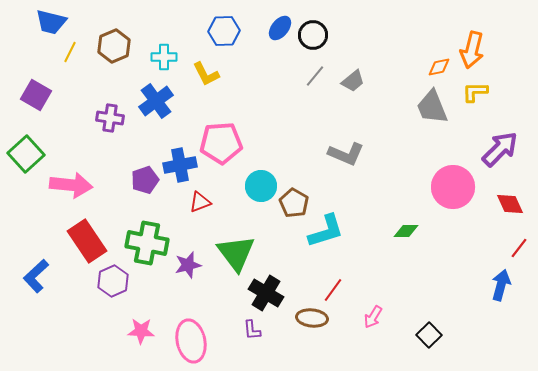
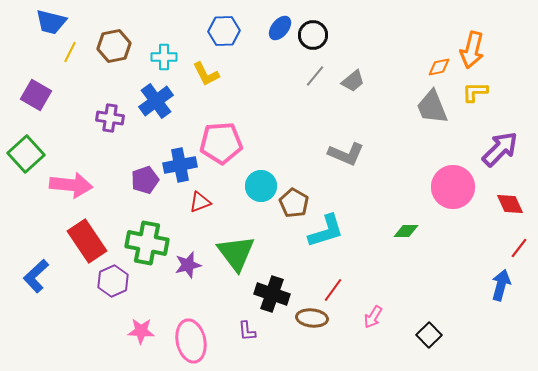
brown hexagon at (114, 46): rotated 12 degrees clockwise
black cross at (266, 293): moved 6 px right, 1 px down; rotated 12 degrees counterclockwise
purple L-shape at (252, 330): moved 5 px left, 1 px down
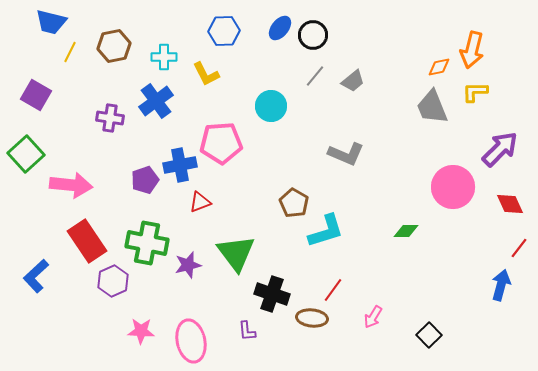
cyan circle at (261, 186): moved 10 px right, 80 px up
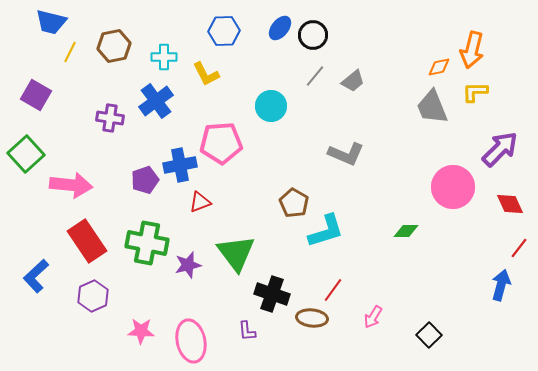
purple hexagon at (113, 281): moved 20 px left, 15 px down
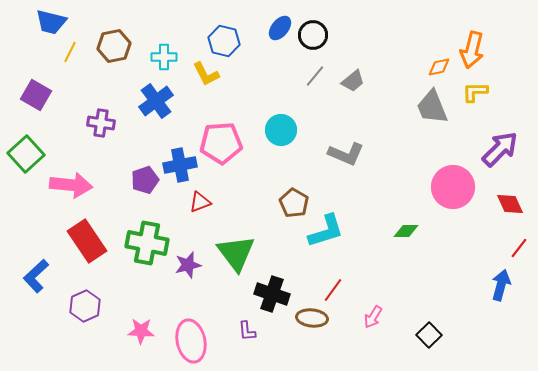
blue hexagon at (224, 31): moved 10 px down; rotated 16 degrees clockwise
cyan circle at (271, 106): moved 10 px right, 24 px down
purple cross at (110, 118): moved 9 px left, 5 px down
purple hexagon at (93, 296): moved 8 px left, 10 px down
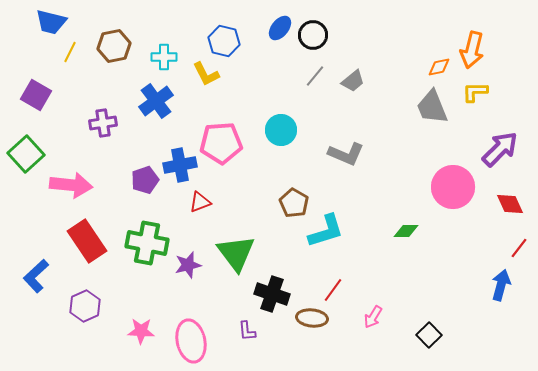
purple cross at (101, 123): moved 2 px right; rotated 16 degrees counterclockwise
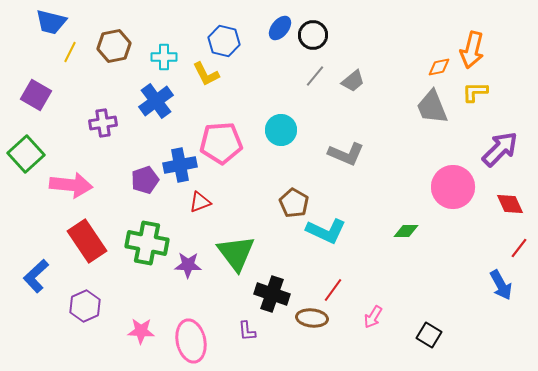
cyan L-shape at (326, 231): rotated 42 degrees clockwise
purple star at (188, 265): rotated 16 degrees clockwise
blue arrow at (501, 285): rotated 136 degrees clockwise
black square at (429, 335): rotated 15 degrees counterclockwise
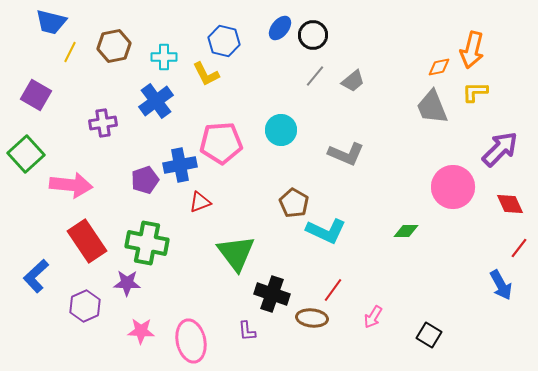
purple star at (188, 265): moved 61 px left, 18 px down
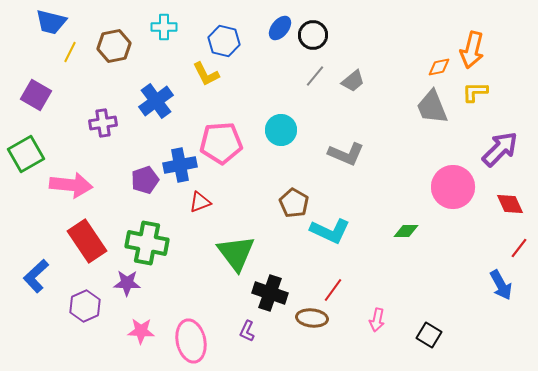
cyan cross at (164, 57): moved 30 px up
green square at (26, 154): rotated 12 degrees clockwise
cyan L-shape at (326, 231): moved 4 px right
black cross at (272, 294): moved 2 px left, 1 px up
pink arrow at (373, 317): moved 4 px right, 3 px down; rotated 20 degrees counterclockwise
purple L-shape at (247, 331): rotated 30 degrees clockwise
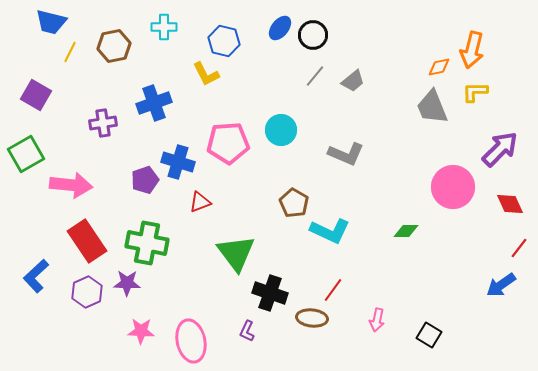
blue cross at (156, 101): moved 2 px left, 2 px down; rotated 16 degrees clockwise
pink pentagon at (221, 143): moved 7 px right
blue cross at (180, 165): moved 2 px left, 3 px up; rotated 28 degrees clockwise
blue arrow at (501, 285): rotated 84 degrees clockwise
purple hexagon at (85, 306): moved 2 px right, 14 px up
